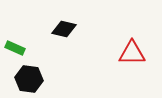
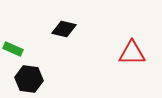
green rectangle: moved 2 px left, 1 px down
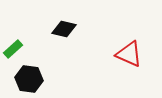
green rectangle: rotated 66 degrees counterclockwise
red triangle: moved 3 px left, 1 px down; rotated 24 degrees clockwise
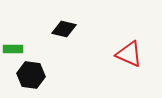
green rectangle: rotated 42 degrees clockwise
black hexagon: moved 2 px right, 4 px up
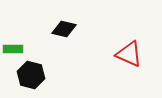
black hexagon: rotated 8 degrees clockwise
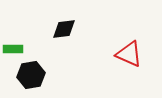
black diamond: rotated 20 degrees counterclockwise
black hexagon: rotated 24 degrees counterclockwise
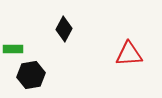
black diamond: rotated 55 degrees counterclockwise
red triangle: rotated 28 degrees counterclockwise
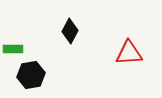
black diamond: moved 6 px right, 2 px down
red triangle: moved 1 px up
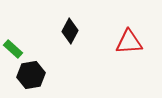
green rectangle: rotated 42 degrees clockwise
red triangle: moved 11 px up
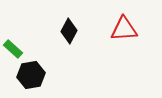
black diamond: moved 1 px left
red triangle: moved 5 px left, 13 px up
